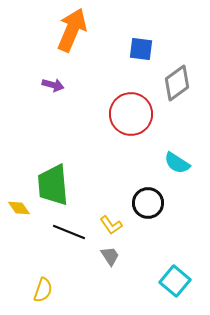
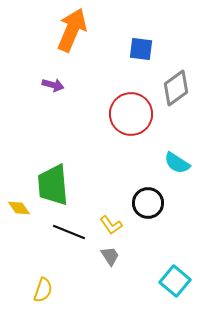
gray diamond: moved 1 px left, 5 px down
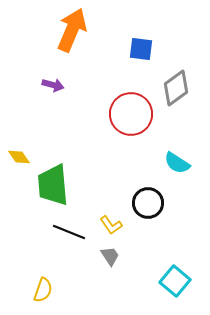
yellow diamond: moved 51 px up
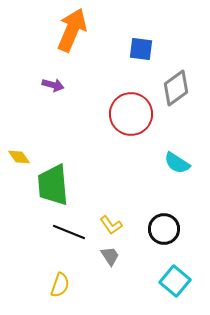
black circle: moved 16 px right, 26 px down
yellow semicircle: moved 17 px right, 5 px up
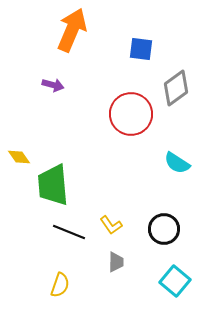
gray trapezoid: moved 6 px right, 6 px down; rotated 35 degrees clockwise
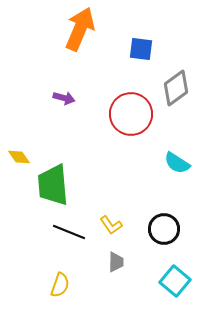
orange arrow: moved 8 px right, 1 px up
purple arrow: moved 11 px right, 13 px down
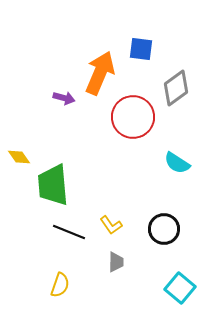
orange arrow: moved 20 px right, 44 px down
red circle: moved 2 px right, 3 px down
cyan square: moved 5 px right, 7 px down
